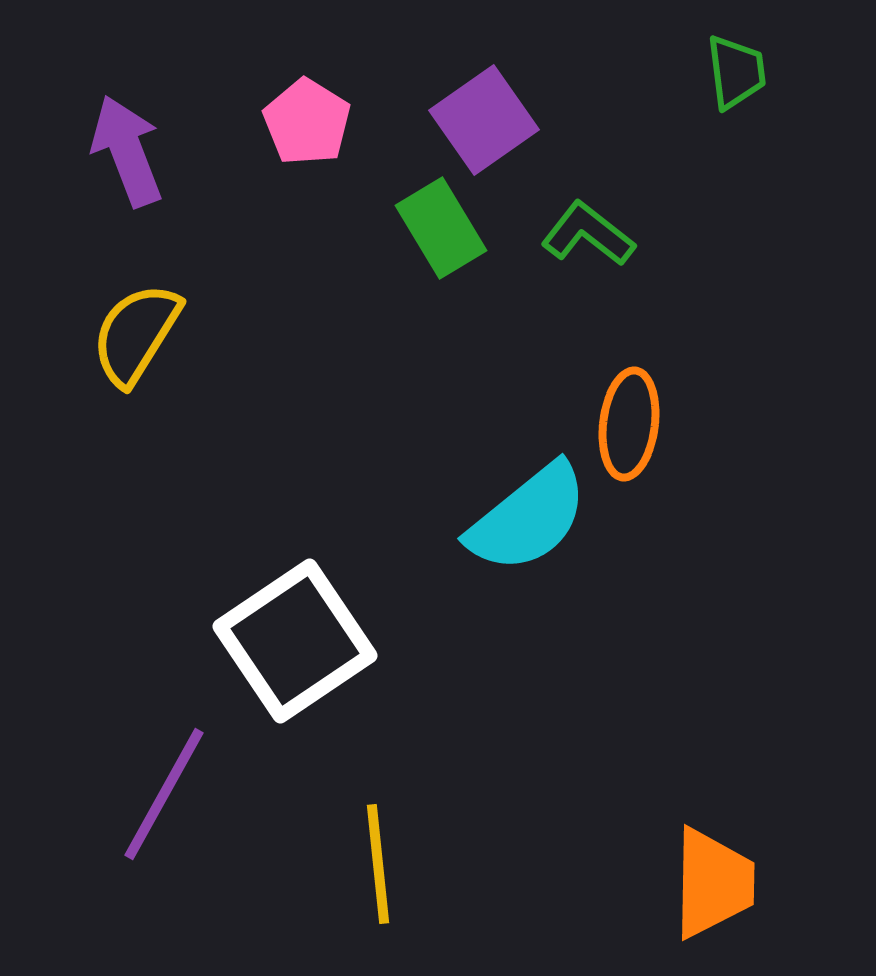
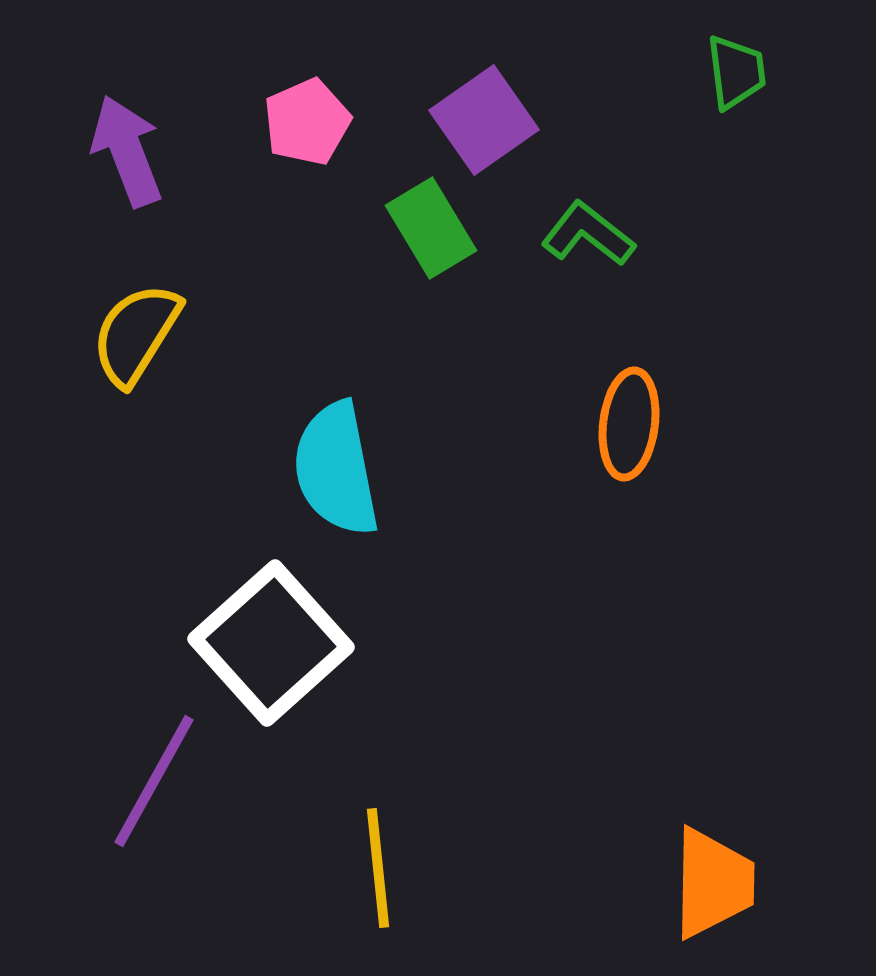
pink pentagon: rotated 16 degrees clockwise
green rectangle: moved 10 px left
cyan semicircle: moved 192 px left, 49 px up; rotated 118 degrees clockwise
white square: moved 24 px left, 2 px down; rotated 8 degrees counterclockwise
purple line: moved 10 px left, 13 px up
yellow line: moved 4 px down
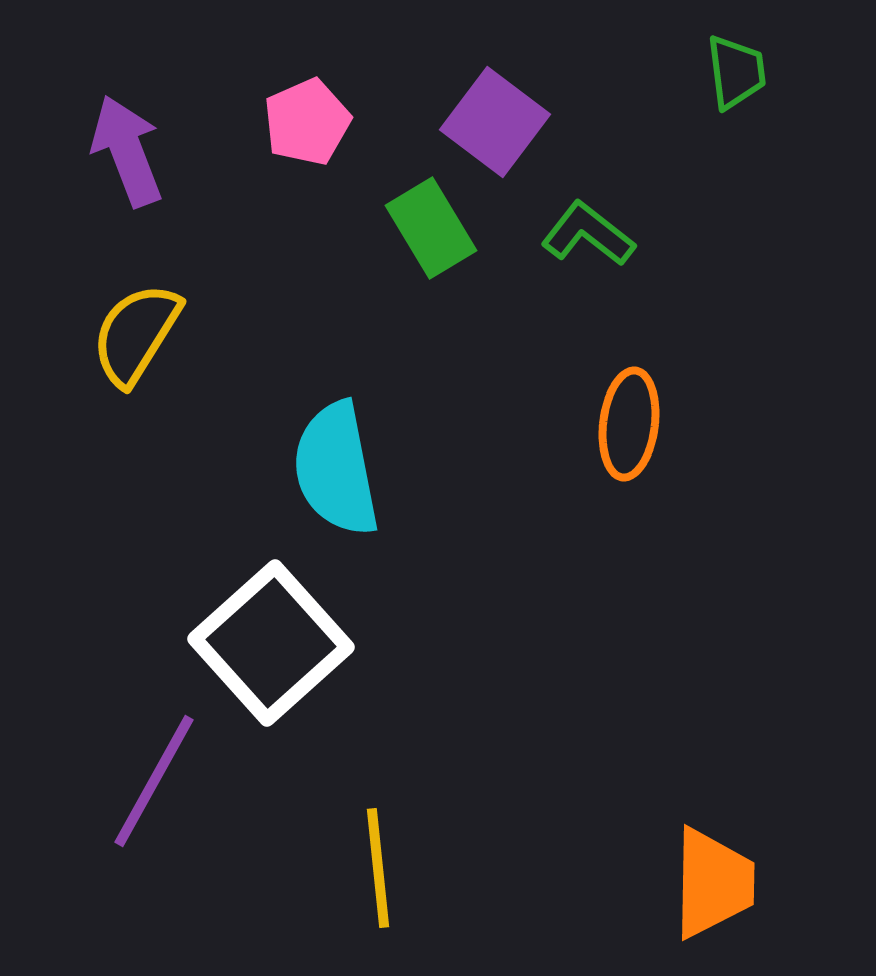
purple square: moved 11 px right, 2 px down; rotated 18 degrees counterclockwise
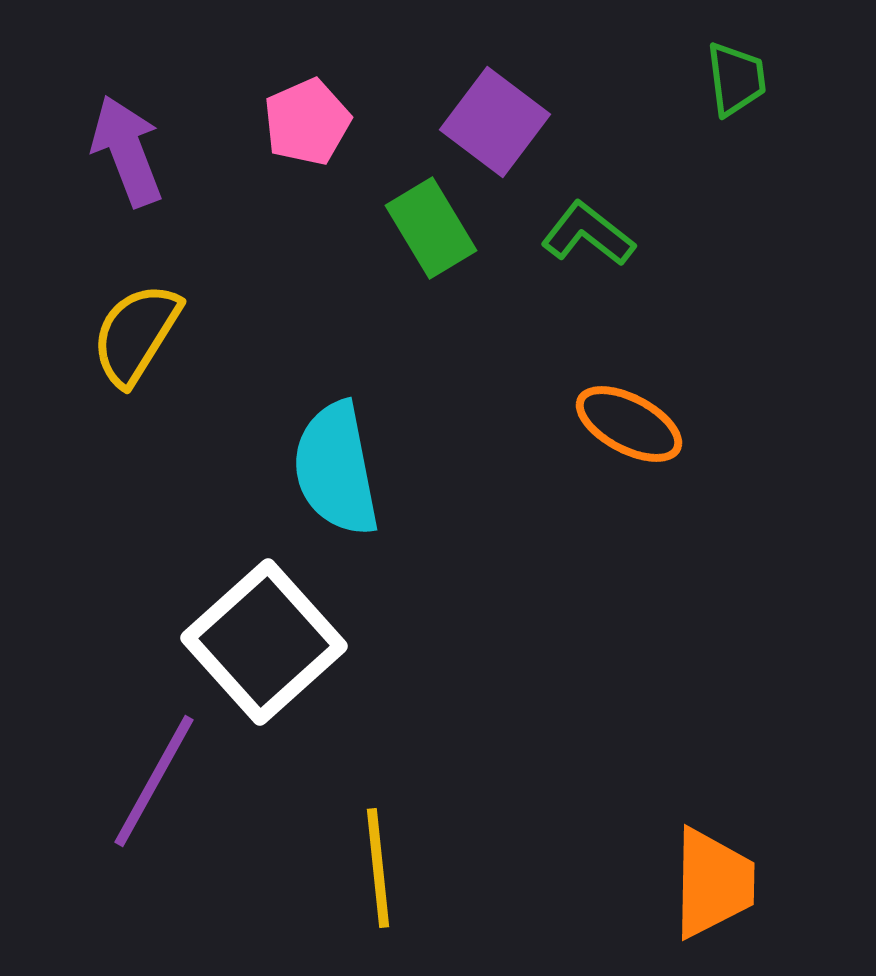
green trapezoid: moved 7 px down
orange ellipse: rotated 69 degrees counterclockwise
white square: moved 7 px left, 1 px up
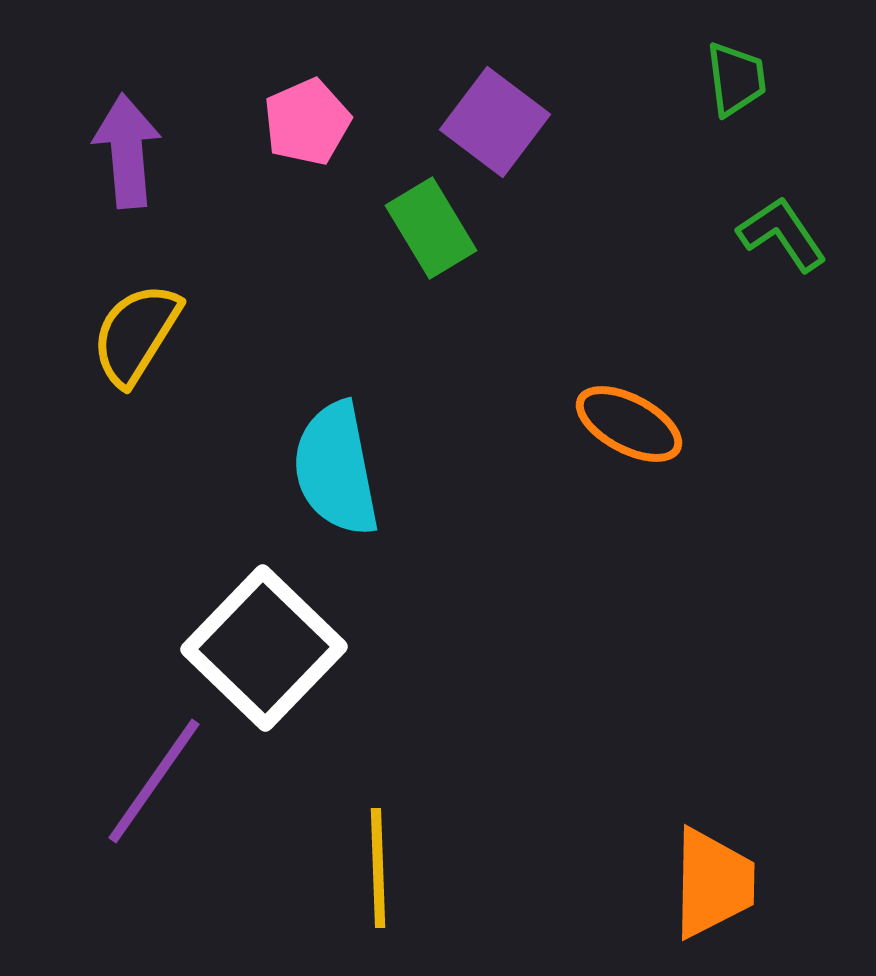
purple arrow: rotated 16 degrees clockwise
green L-shape: moved 194 px right; rotated 18 degrees clockwise
white square: moved 6 px down; rotated 4 degrees counterclockwise
purple line: rotated 6 degrees clockwise
yellow line: rotated 4 degrees clockwise
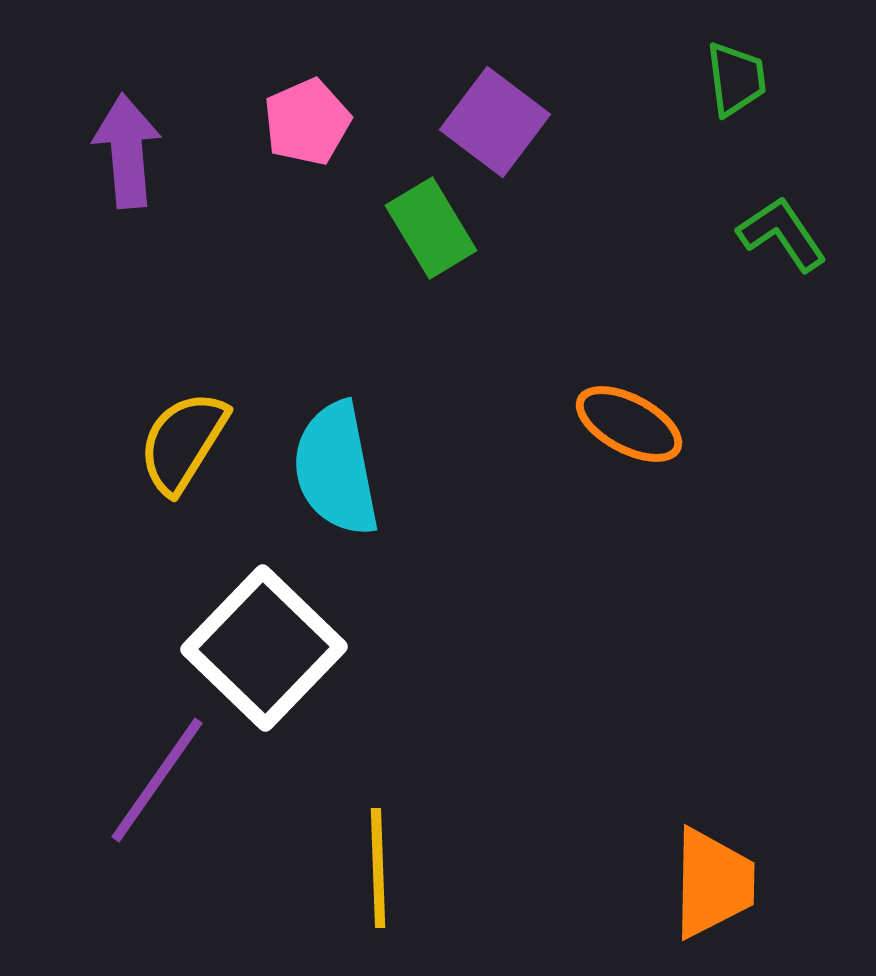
yellow semicircle: moved 47 px right, 108 px down
purple line: moved 3 px right, 1 px up
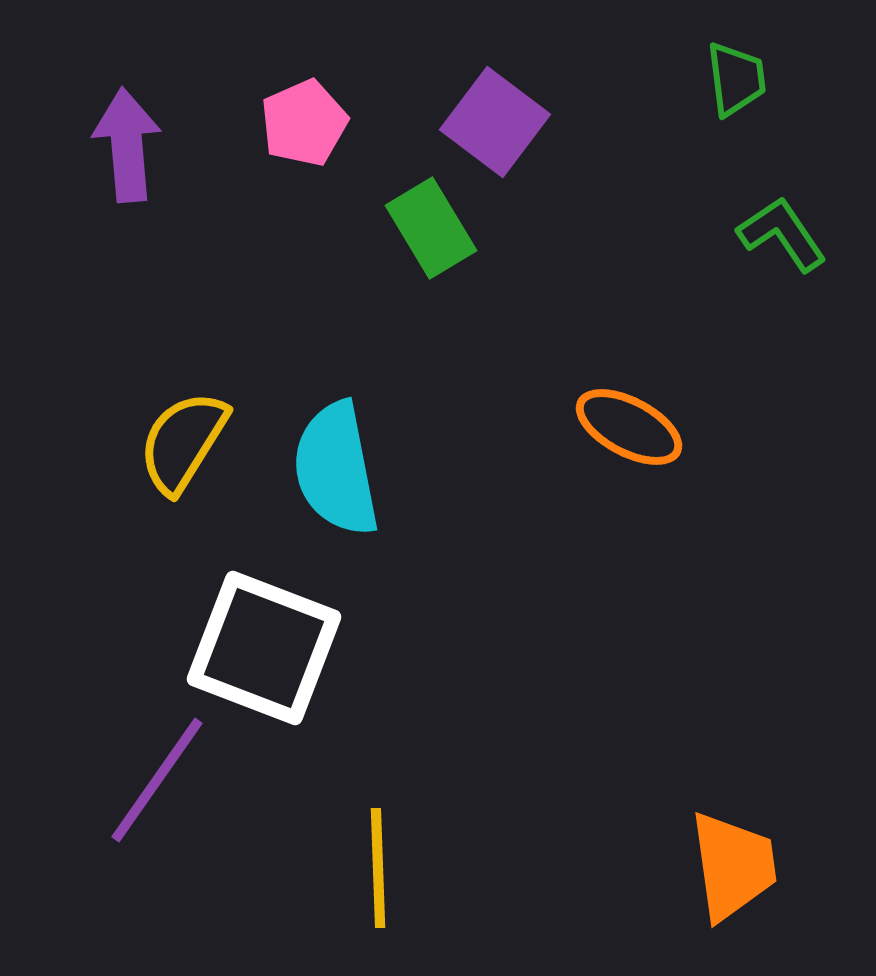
pink pentagon: moved 3 px left, 1 px down
purple arrow: moved 6 px up
orange ellipse: moved 3 px down
white square: rotated 23 degrees counterclockwise
orange trapezoid: moved 20 px right, 17 px up; rotated 9 degrees counterclockwise
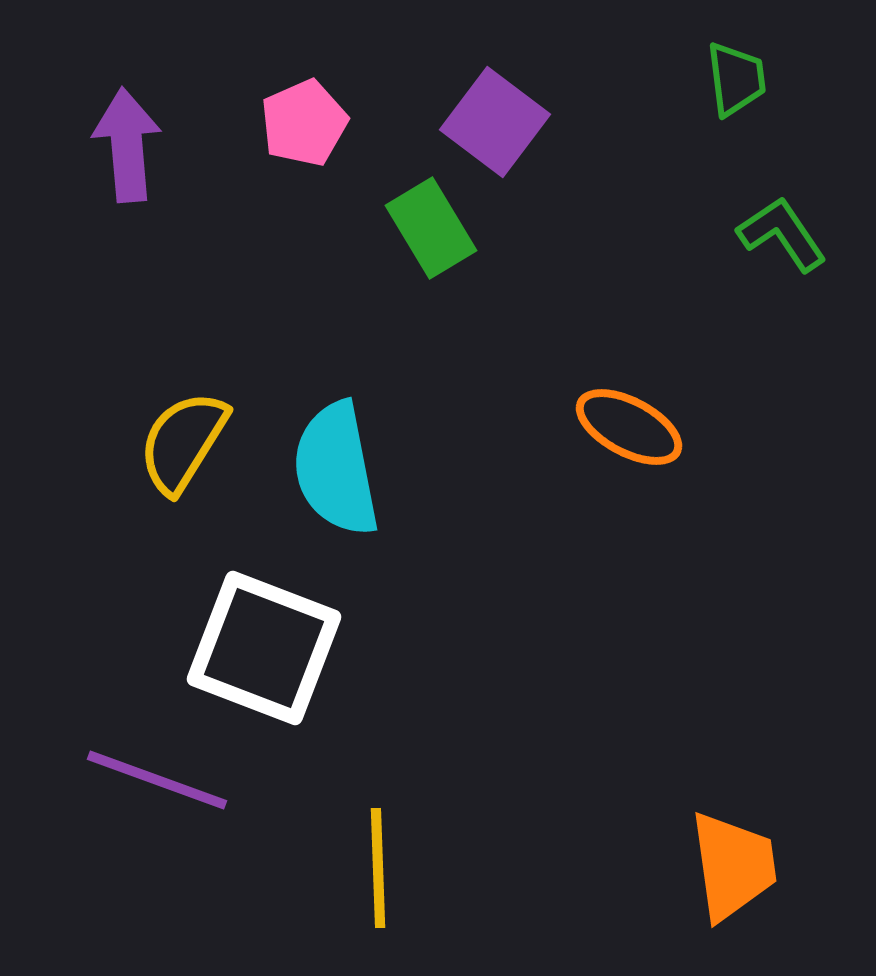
purple line: rotated 75 degrees clockwise
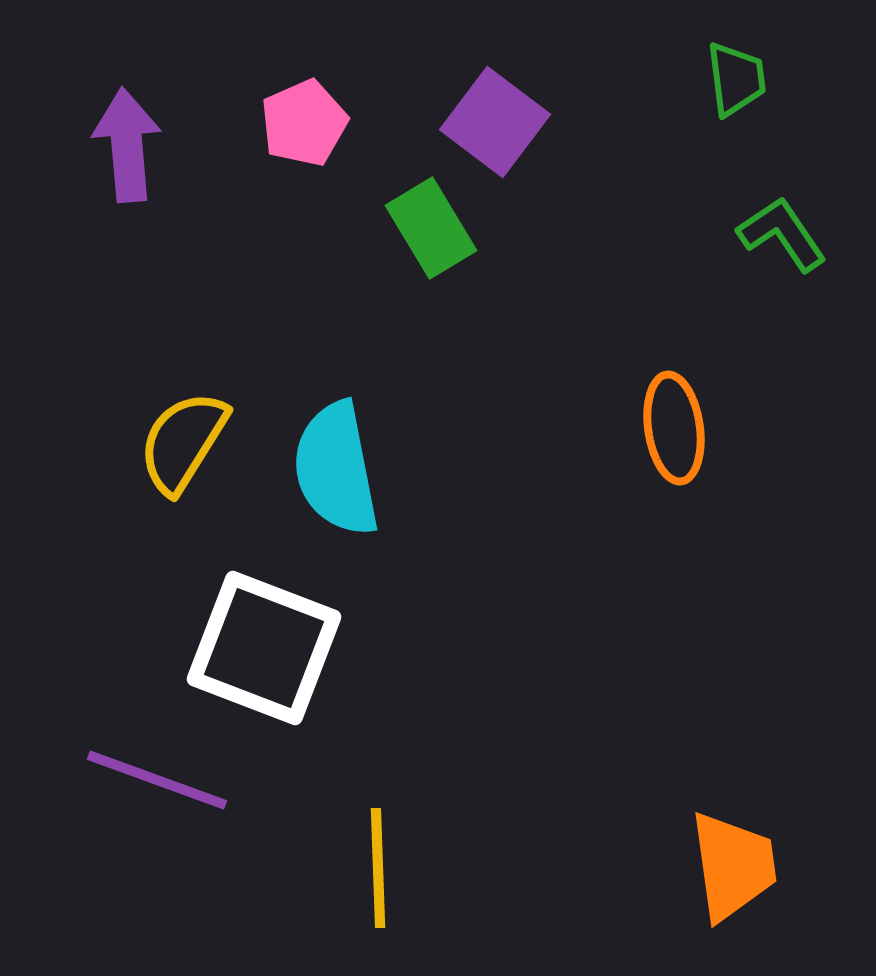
orange ellipse: moved 45 px right, 1 px down; rotated 54 degrees clockwise
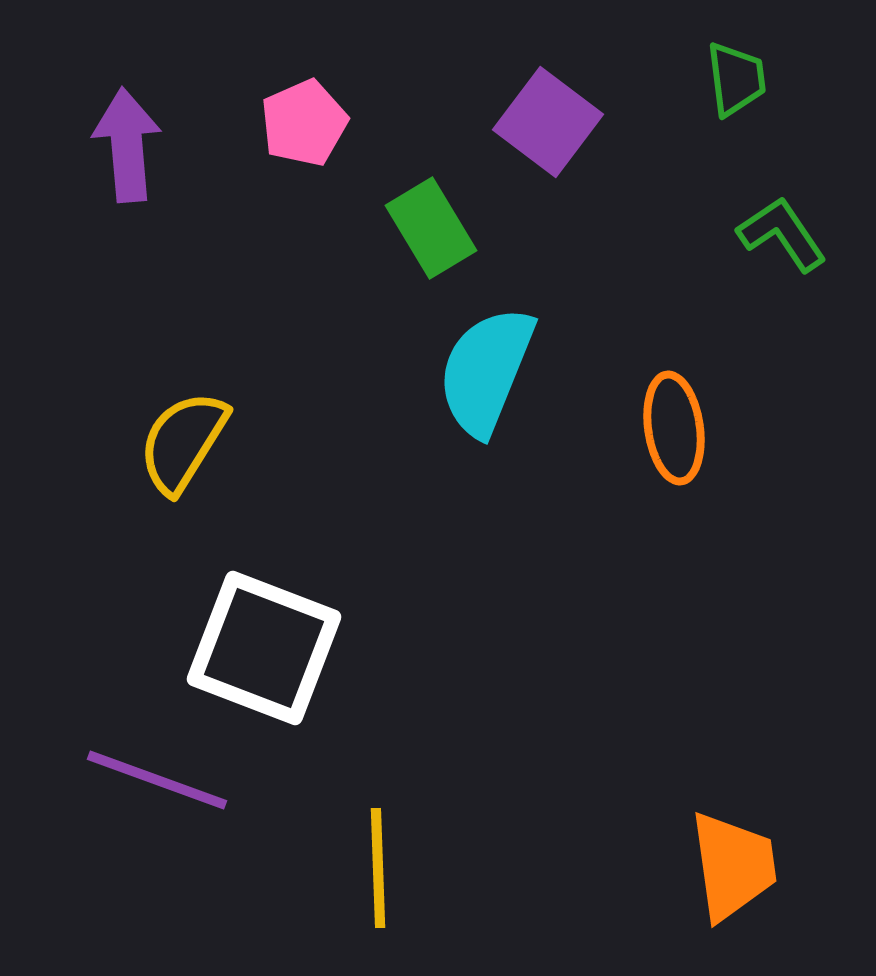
purple square: moved 53 px right
cyan semicircle: moved 150 px right, 98 px up; rotated 33 degrees clockwise
